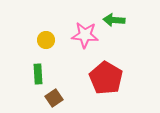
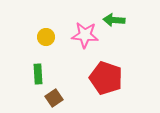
yellow circle: moved 3 px up
red pentagon: rotated 12 degrees counterclockwise
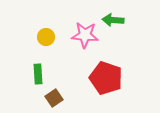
green arrow: moved 1 px left
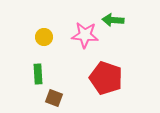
yellow circle: moved 2 px left
brown square: rotated 36 degrees counterclockwise
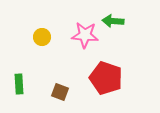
green arrow: moved 1 px down
yellow circle: moved 2 px left
green rectangle: moved 19 px left, 10 px down
brown square: moved 6 px right, 6 px up
